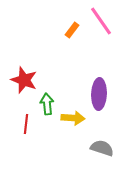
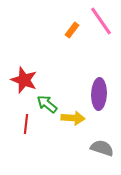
green arrow: rotated 45 degrees counterclockwise
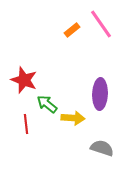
pink line: moved 3 px down
orange rectangle: rotated 14 degrees clockwise
purple ellipse: moved 1 px right
red line: rotated 12 degrees counterclockwise
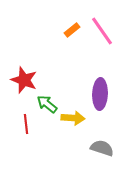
pink line: moved 1 px right, 7 px down
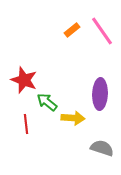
green arrow: moved 2 px up
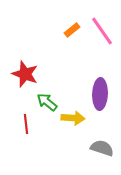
red star: moved 1 px right, 6 px up
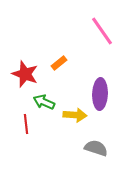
orange rectangle: moved 13 px left, 33 px down
green arrow: moved 3 px left; rotated 15 degrees counterclockwise
yellow arrow: moved 2 px right, 3 px up
gray semicircle: moved 6 px left
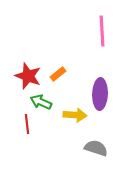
pink line: rotated 32 degrees clockwise
orange rectangle: moved 1 px left, 11 px down
red star: moved 3 px right, 2 px down
green arrow: moved 3 px left
red line: moved 1 px right
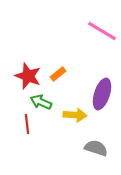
pink line: rotated 56 degrees counterclockwise
purple ellipse: moved 2 px right; rotated 16 degrees clockwise
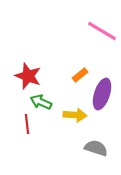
orange rectangle: moved 22 px right, 1 px down
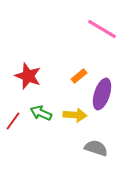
pink line: moved 2 px up
orange rectangle: moved 1 px left, 1 px down
green arrow: moved 11 px down
red line: moved 14 px left, 3 px up; rotated 42 degrees clockwise
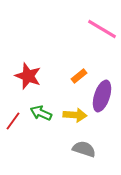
purple ellipse: moved 2 px down
gray semicircle: moved 12 px left, 1 px down
